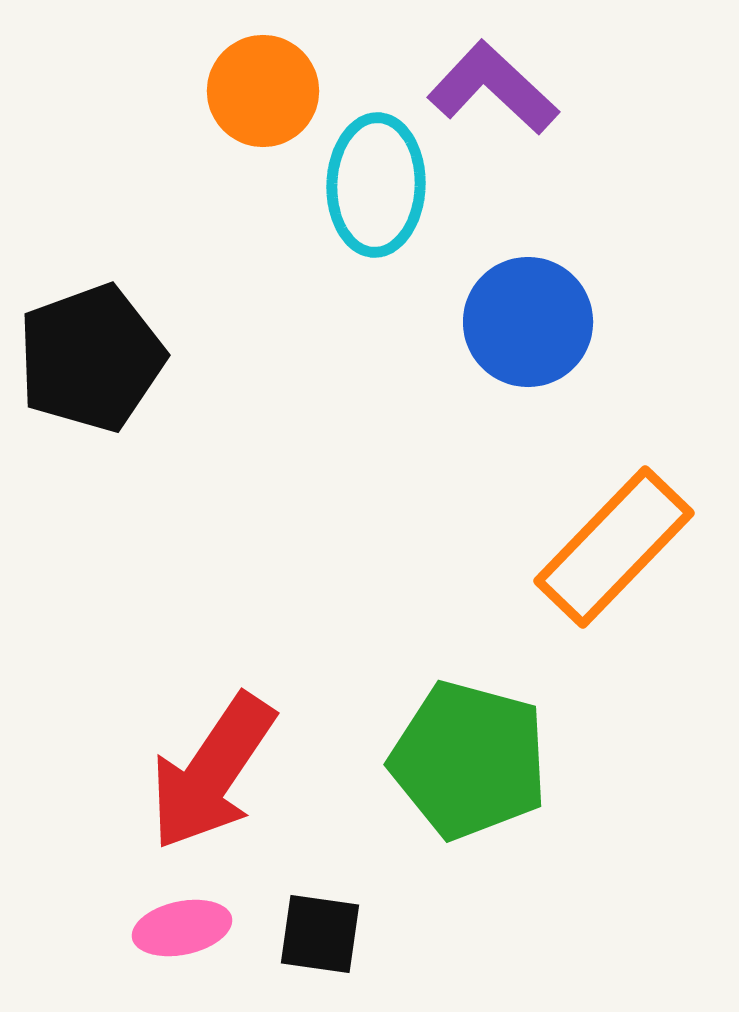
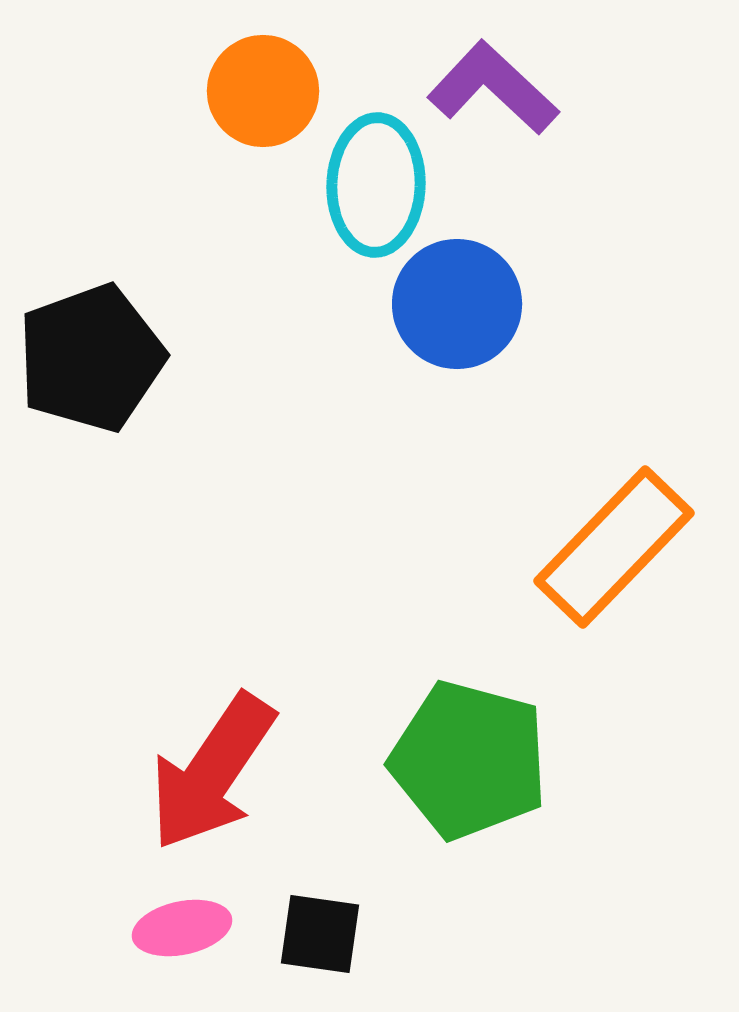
blue circle: moved 71 px left, 18 px up
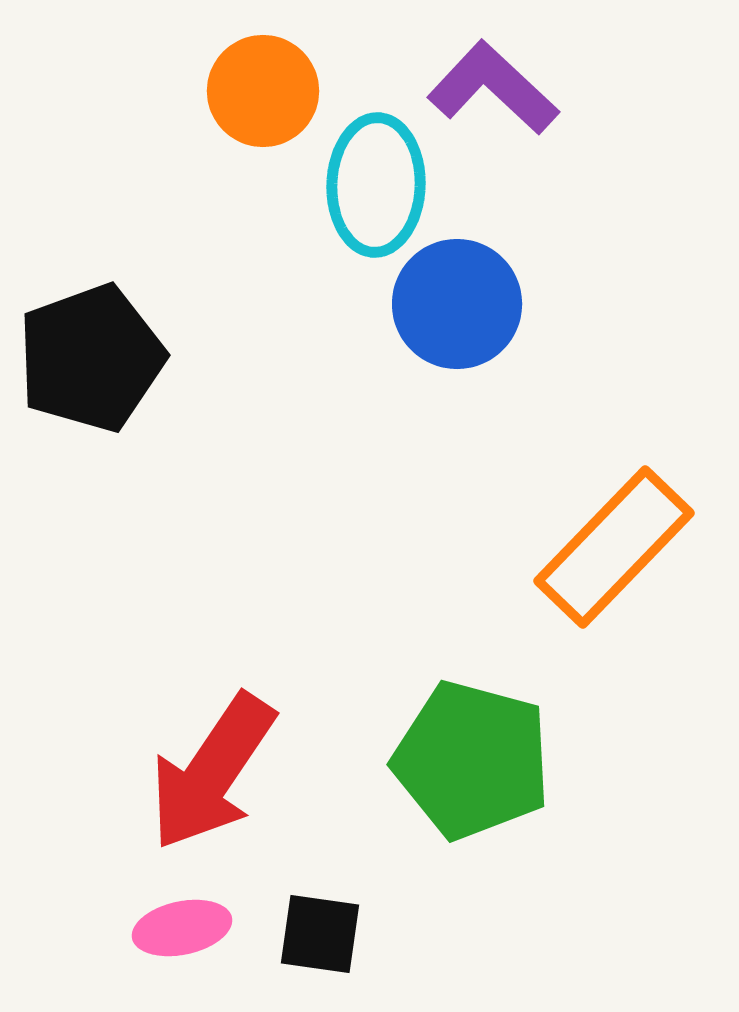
green pentagon: moved 3 px right
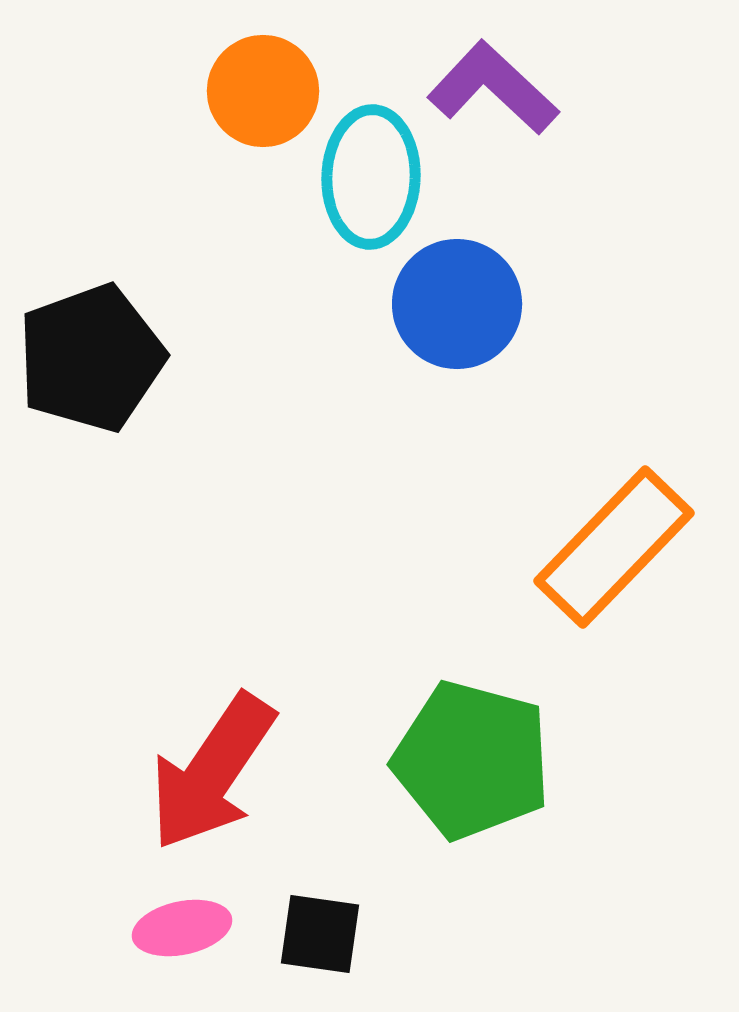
cyan ellipse: moved 5 px left, 8 px up
